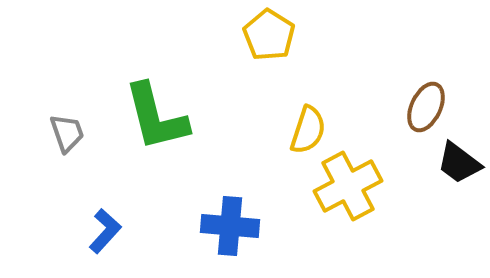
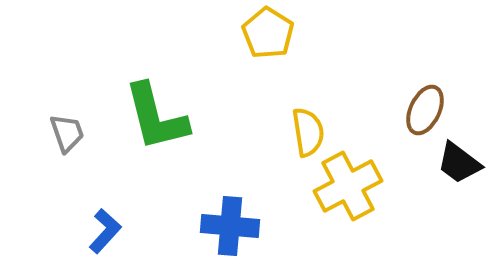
yellow pentagon: moved 1 px left, 2 px up
brown ellipse: moved 1 px left, 3 px down
yellow semicircle: moved 2 px down; rotated 27 degrees counterclockwise
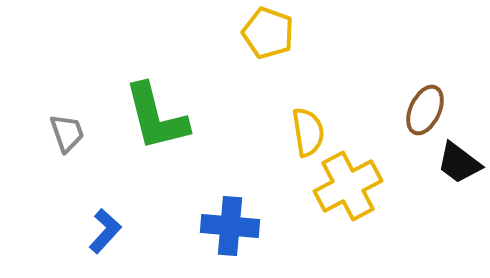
yellow pentagon: rotated 12 degrees counterclockwise
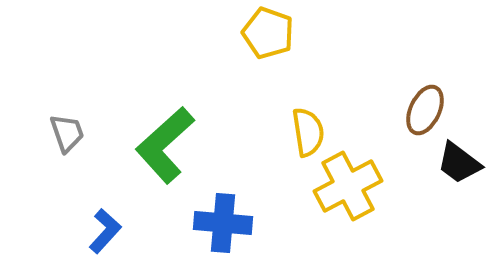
green L-shape: moved 9 px right, 28 px down; rotated 62 degrees clockwise
blue cross: moved 7 px left, 3 px up
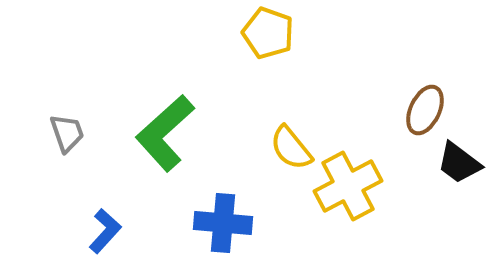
yellow semicircle: moved 17 px left, 16 px down; rotated 150 degrees clockwise
green L-shape: moved 12 px up
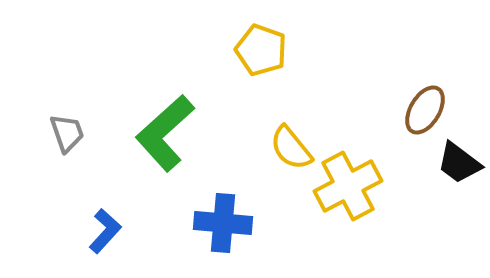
yellow pentagon: moved 7 px left, 17 px down
brown ellipse: rotated 6 degrees clockwise
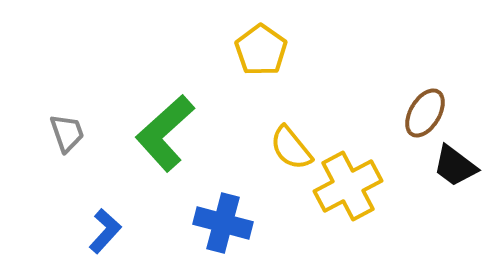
yellow pentagon: rotated 15 degrees clockwise
brown ellipse: moved 3 px down
black trapezoid: moved 4 px left, 3 px down
blue cross: rotated 10 degrees clockwise
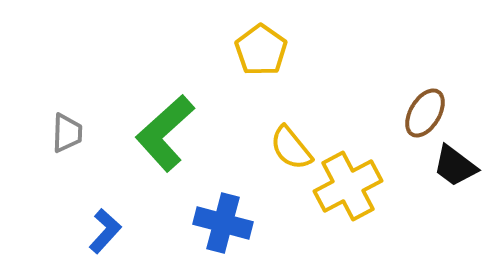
gray trapezoid: rotated 21 degrees clockwise
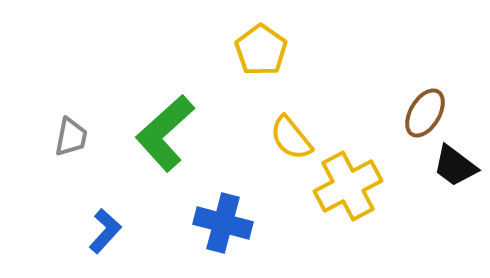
gray trapezoid: moved 4 px right, 4 px down; rotated 9 degrees clockwise
yellow semicircle: moved 10 px up
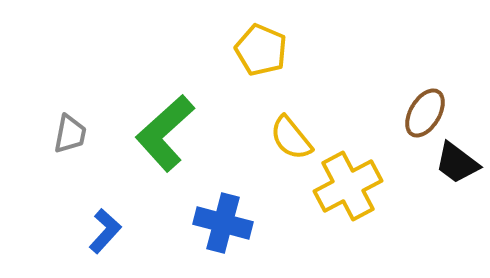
yellow pentagon: rotated 12 degrees counterclockwise
gray trapezoid: moved 1 px left, 3 px up
black trapezoid: moved 2 px right, 3 px up
